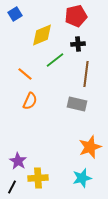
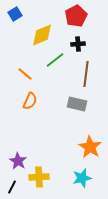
red pentagon: rotated 15 degrees counterclockwise
orange star: rotated 20 degrees counterclockwise
yellow cross: moved 1 px right, 1 px up
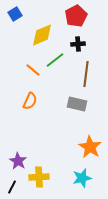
orange line: moved 8 px right, 4 px up
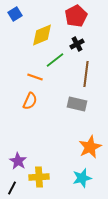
black cross: moved 1 px left; rotated 24 degrees counterclockwise
orange line: moved 2 px right, 7 px down; rotated 21 degrees counterclockwise
orange star: rotated 15 degrees clockwise
black line: moved 1 px down
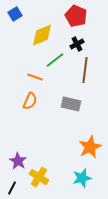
red pentagon: rotated 20 degrees counterclockwise
brown line: moved 1 px left, 4 px up
gray rectangle: moved 6 px left
yellow cross: rotated 36 degrees clockwise
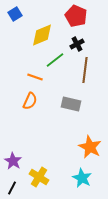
orange star: rotated 20 degrees counterclockwise
purple star: moved 5 px left
cyan star: rotated 30 degrees counterclockwise
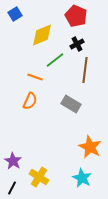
gray rectangle: rotated 18 degrees clockwise
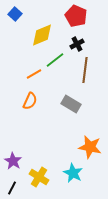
blue square: rotated 16 degrees counterclockwise
orange line: moved 1 px left, 3 px up; rotated 49 degrees counterclockwise
orange star: rotated 15 degrees counterclockwise
cyan star: moved 9 px left, 5 px up
